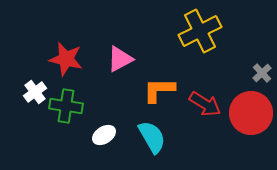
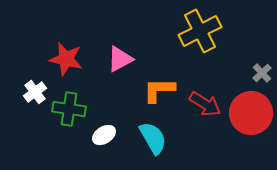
green cross: moved 3 px right, 3 px down
cyan semicircle: moved 1 px right, 1 px down
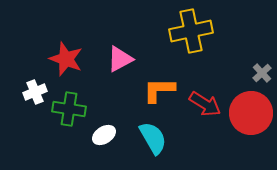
yellow cross: moved 9 px left; rotated 15 degrees clockwise
red star: rotated 8 degrees clockwise
white cross: rotated 15 degrees clockwise
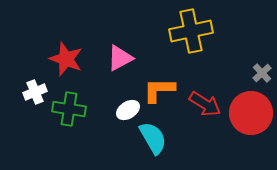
pink triangle: moved 1 px up
white ellipse: moved 24 px right, 25 px up
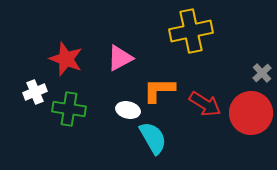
white ellipse: rotated 45 degrees clockwise
